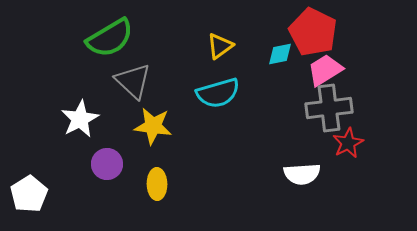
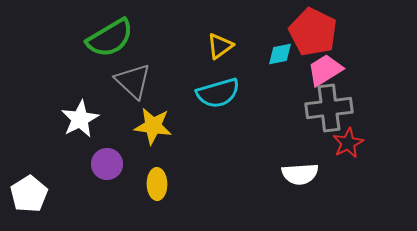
white semicircle: moved 2 px left
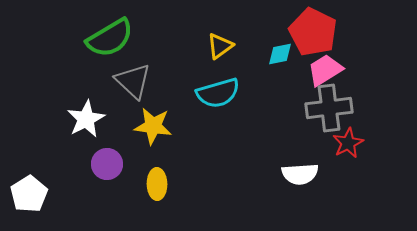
white star: moved 6 px right
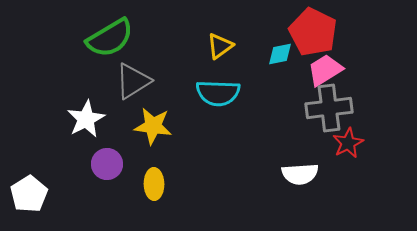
gray triangle: rotated 45 degrees clockwise
cyan semicircle: rotated 18 degrees clockwise
yellow ellipse: moved 3 px left
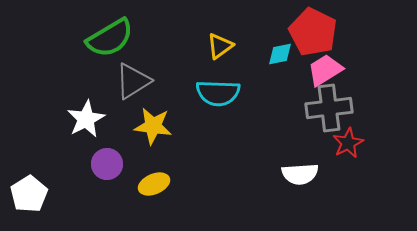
yellow ellipse: rotated 68 degrees clockwise
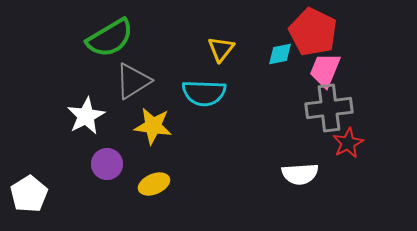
yellow triangle: moved 1 px right, 3 px down; rotated 16 degrees counterclockwise
pink trapezoid: rotated 36 degrees counterclockwise
cyan semicircle: moved 14 px left
white star: moved 3 px up
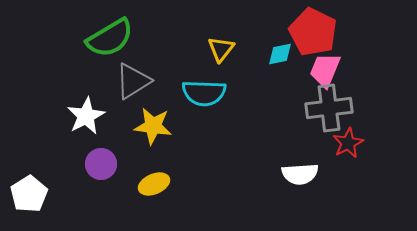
purple circle: moved 6 px left
